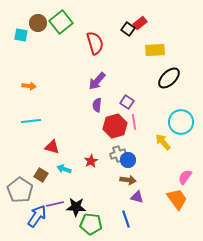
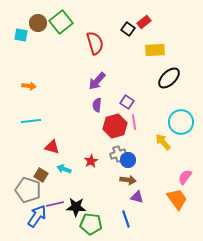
red rectangle: moved 4 px right, 1 px up
gray pentagon: moved 8 px right; rotated 15 degrees counterclockwise
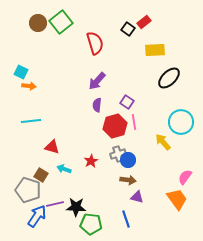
cyan square: moved 37 px down; rotated 16 degrees clockwise
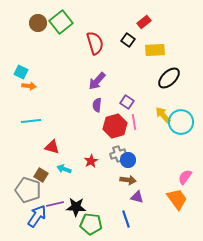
black square: moved 11 px down
yellow arrow: moved 27 px up
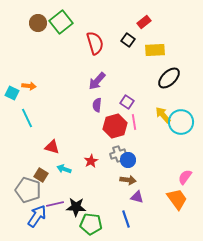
cyan square: moved 9 px left, 21 px down
cyan line: moved 4 px left, 3 px up; rotated 72 degrees clockwise
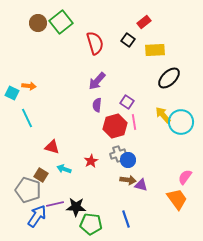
purple triangle: moved 4 px right, 12 px up
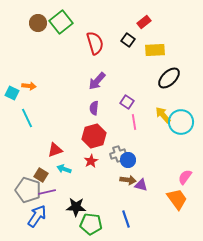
purple semicircle: moved 3 px left, 3 px down
red hexagon: moved 21 px left, 10 px down
red triangle: moved 3 px right, 3 px down; rotated 35 degrees counterclockwise
purple line: moved 8 px left, 12 px up
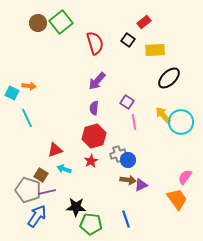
purple triangle: rotated 40 degrees counterclockwise
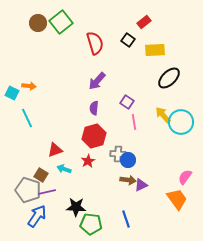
gray cross: rotated 21 degrees clockwise
red star: moved 3 px left
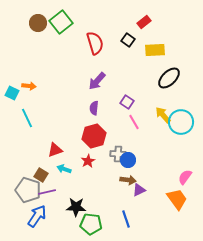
pink line: rotated 21 degrees counterclockwise
purple triangle: moved 2 px left, 5 px down
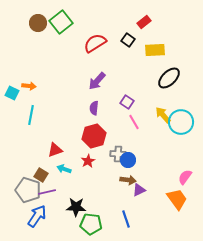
red semicircle: rotated 105 degrees counterclockwise
cyan line: moved 4 px right, 3 px up; rotated 36 degrees clockwise
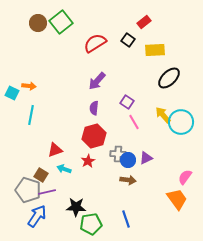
purple triangle: moved 7 px right, 32 px up
green pentagon: rotated 15 degrees counterclockwise
